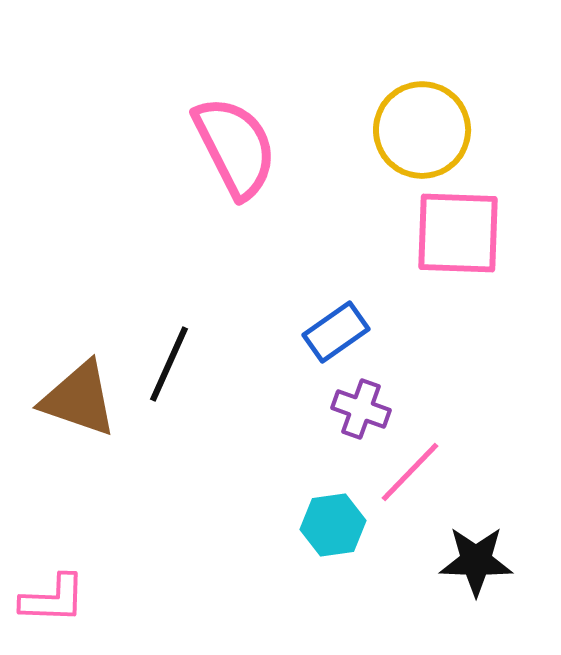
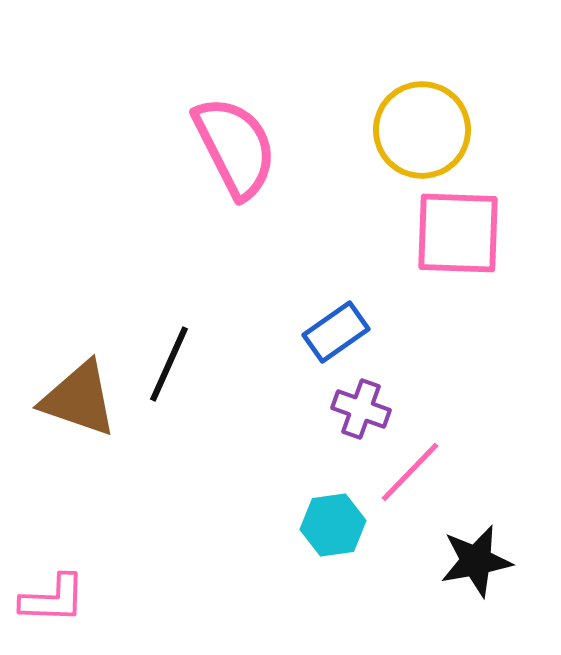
black star: rotated 12 degrees counterclockwise
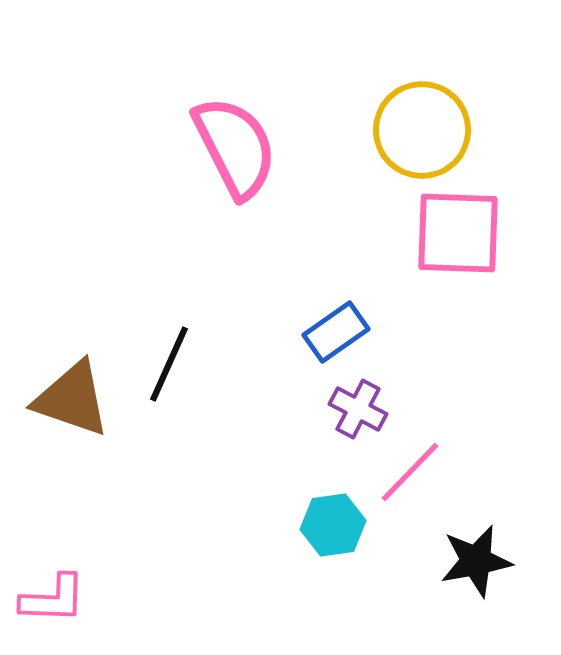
brown triangle: moved 7 px left
purple cross: moved 3 px left; rotated 8 degrees clockwise
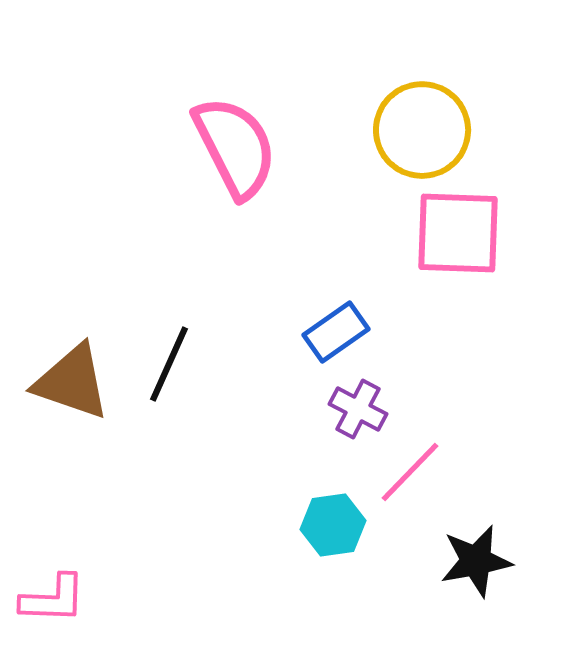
brown triangle: moved 17 px up
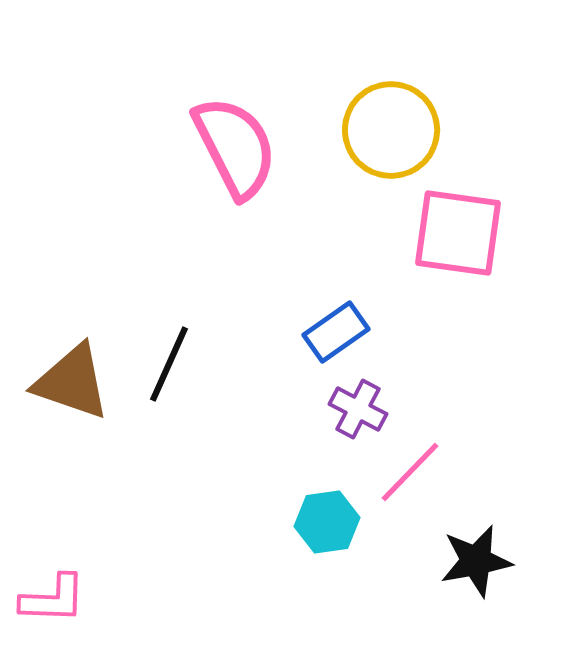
yellow circle: moved 31 px left
pink square: rotated 6 degrees clockwise
cyan hexagon: moved 6 px left, 3 px up
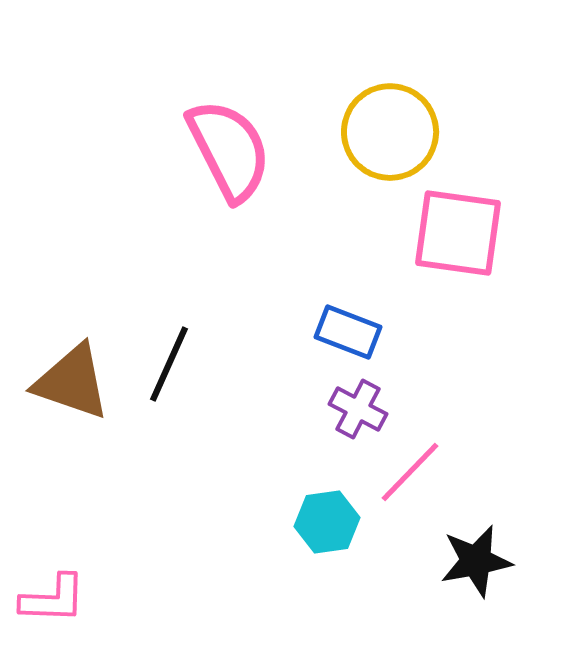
yellow circle: moved 1 px left, 2 px down
pink semicircle: moved 6 px left, 3 px down
blue rectangle: moved 12 px right; rotated 56 degrees clockwise
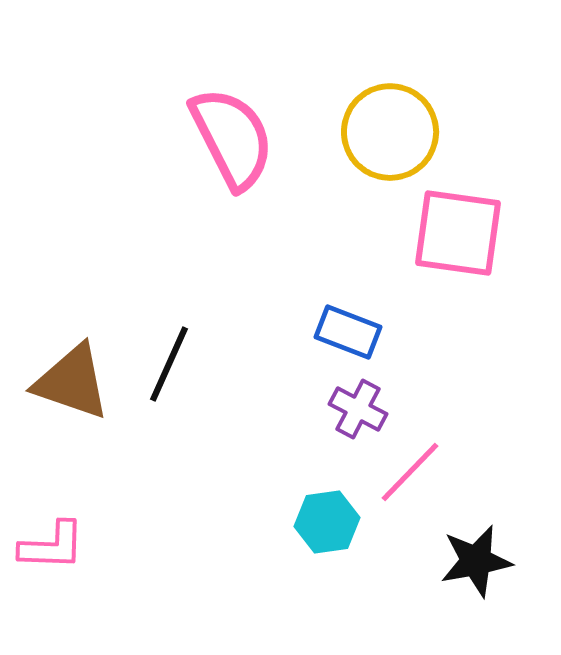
pink semicircle: moved 3 px right, 12 px up
pink L-shape: moved 1 px left, 53 px up
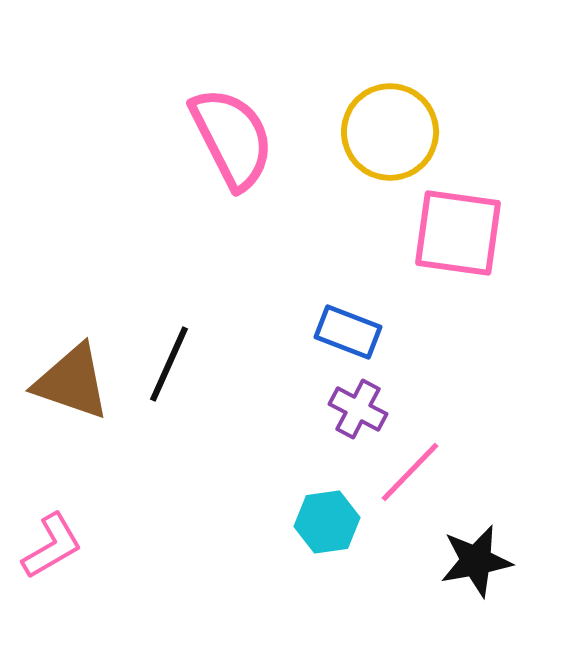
pink L-shape: rotated 32 degrees counterclockwise
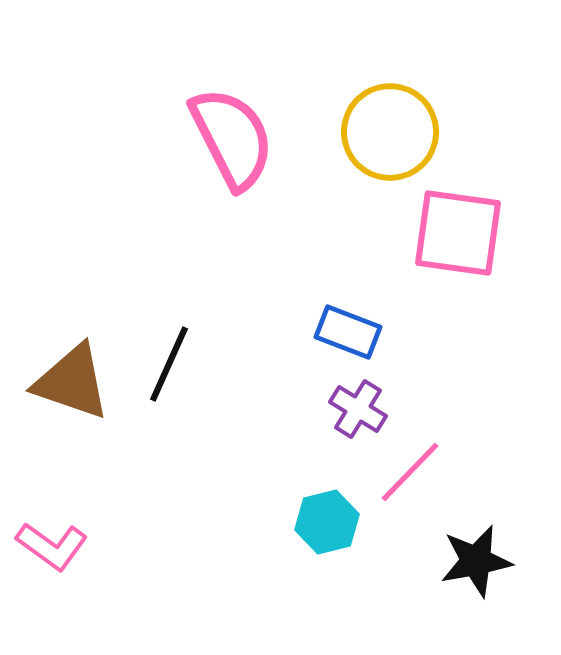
purple cross: rotated 4 degrees clockwise
cyan hexagon: rotated 6 degrees counterclockwise
pink L-shape: rotated 66 degrees clockwise
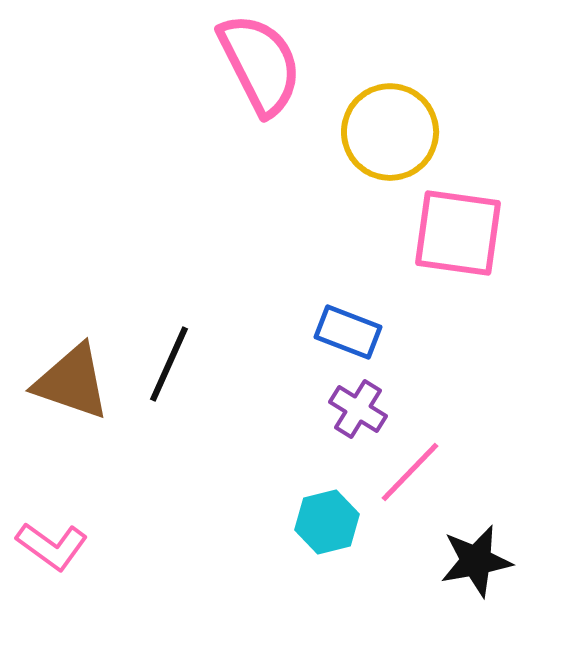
pink semicircle: moved 28 px right, 74 px up
